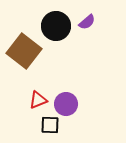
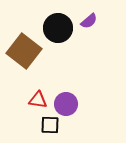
purple semicircle: moved 2 px right, 1 px up
black circle: moved 2 px right, 2 px down
red triangle: rotated 30 degrees clockwise
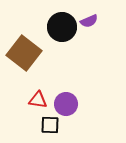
purple semicircle: rotated 18 degrees clockwise
black circle: moved 4 px right, 1 px up
brown square: moved 2 px down
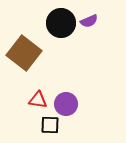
black circle: moved 1 px left, 4 px up
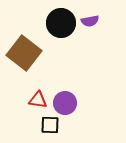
purple semicircle: moved 1 px right; rotated 12 degrees clockwise
purple circle: moved 1 px left, 1 px up
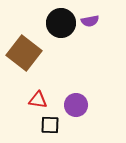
purple circle: moved 11 px right, 2 px down
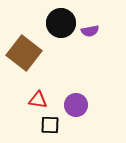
purple semicircle: moved 10 px down
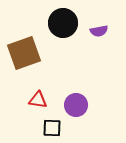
black circle: moved 2 px right
purple semicircle: moved 9 px right
brown square: rotated 32 degrees clockwise
black square: moved 2 px right, 3 px down
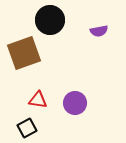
black circle: moved 13 px left, 3 px up
purple circle: moved 1 px left, 2 px up
black square: moved 25 px left; rotated 30 degrees counterclockwise
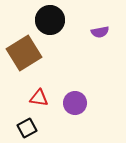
purple semicircle: moved 1 px right, 1 px down
brown square: rotated 12 degrees counterclockwise
red triangle: moved 1 px right, 2 px up
